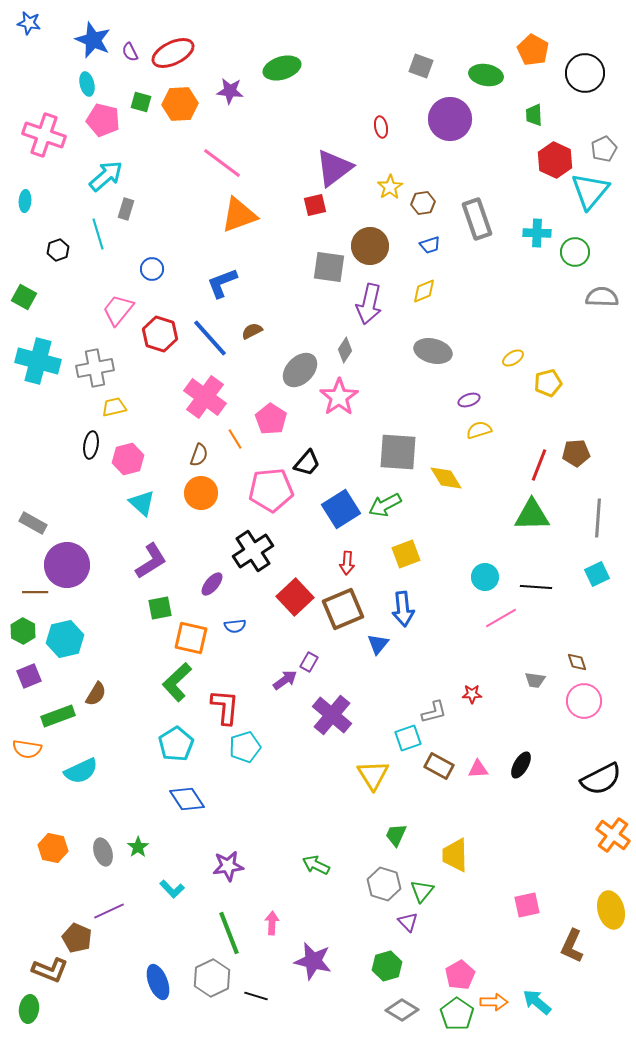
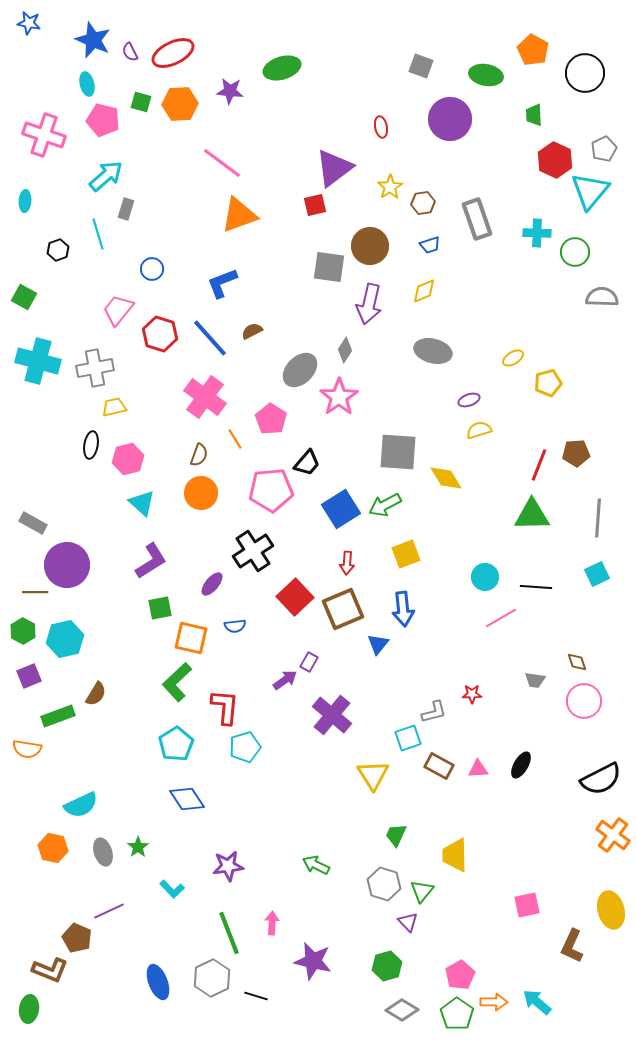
cyan semicircle at (81, 771): moved 34 px down
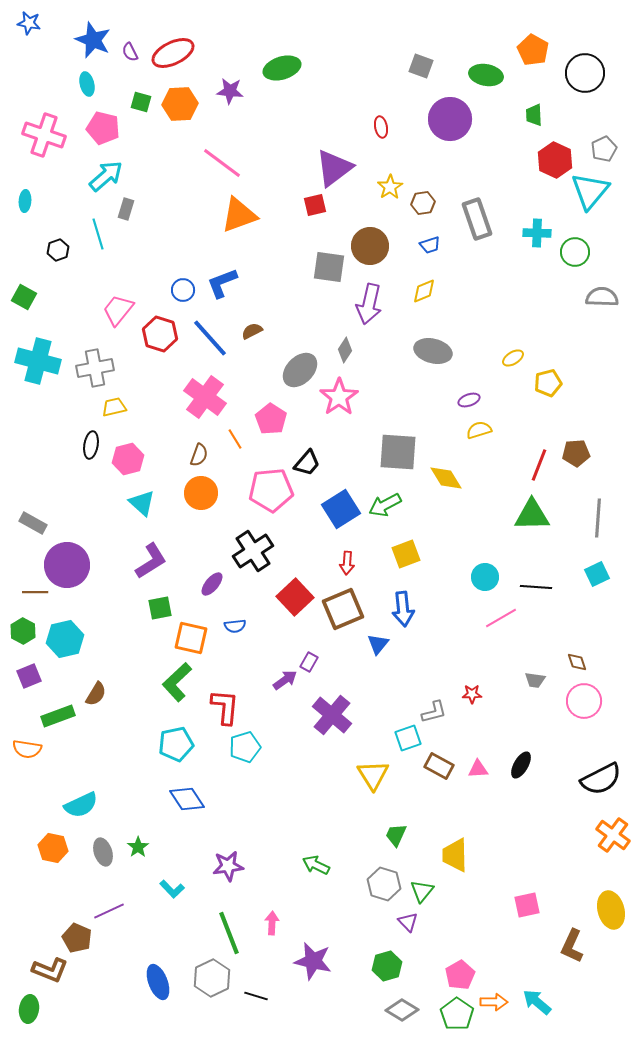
pink pentagon at (103, 120): moved 8 px down
blue circle at (152, 269): moved 31 px right, 21 px down
cyan pentagon at (176, 744): rotated 20 degrees clockwise
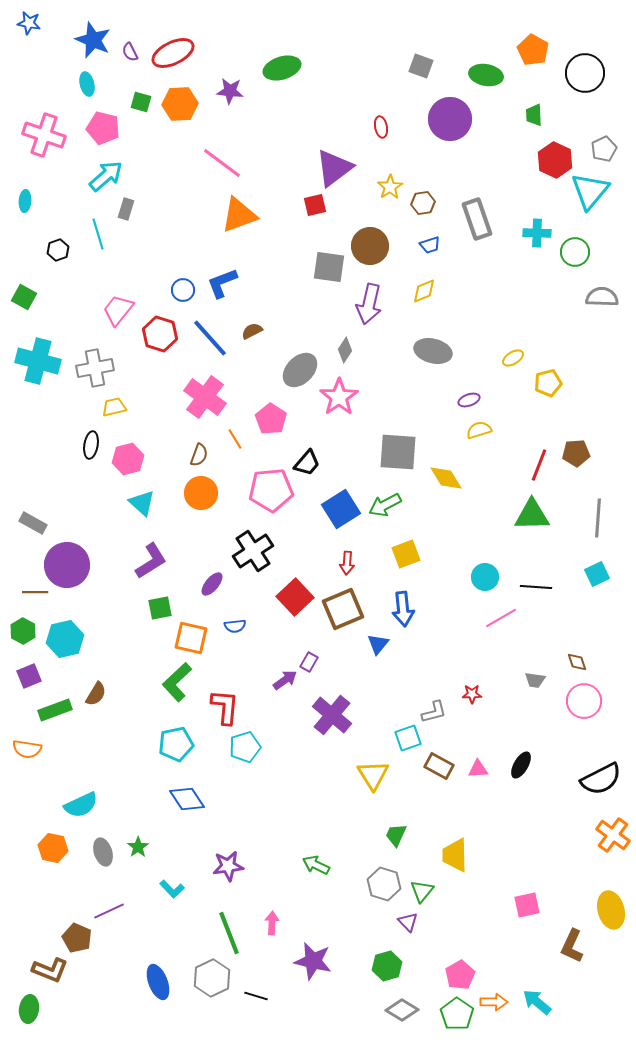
green rectangle at (58, 716): moved 3 px left, 6 px up
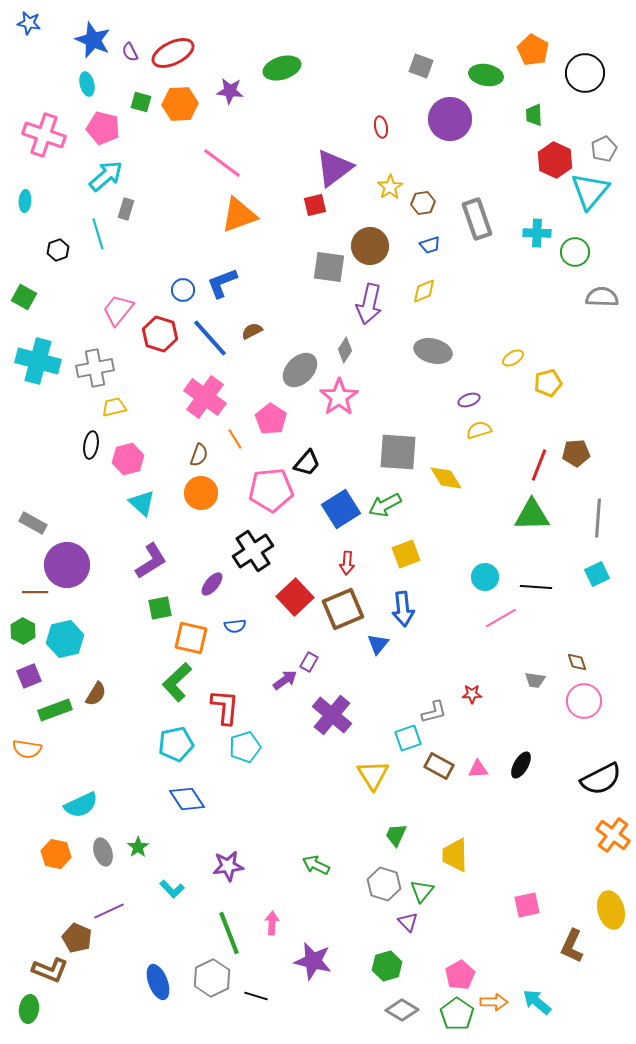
orange hexagon at (53, 848): moved 3 px right, 6 px down
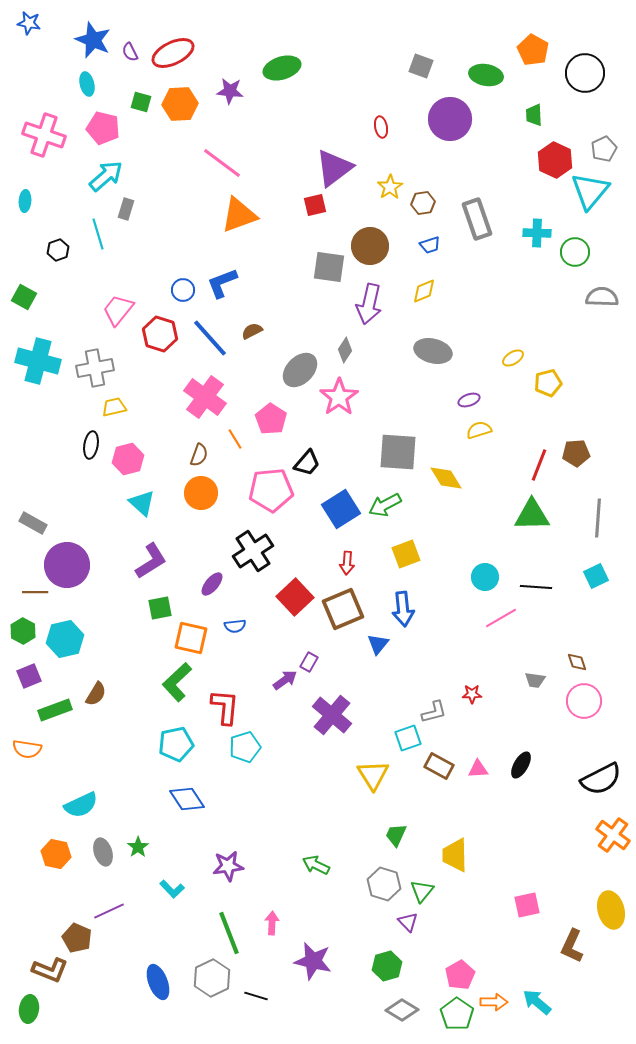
cyan square at (597, 574): moved 1 px left, 2 px down
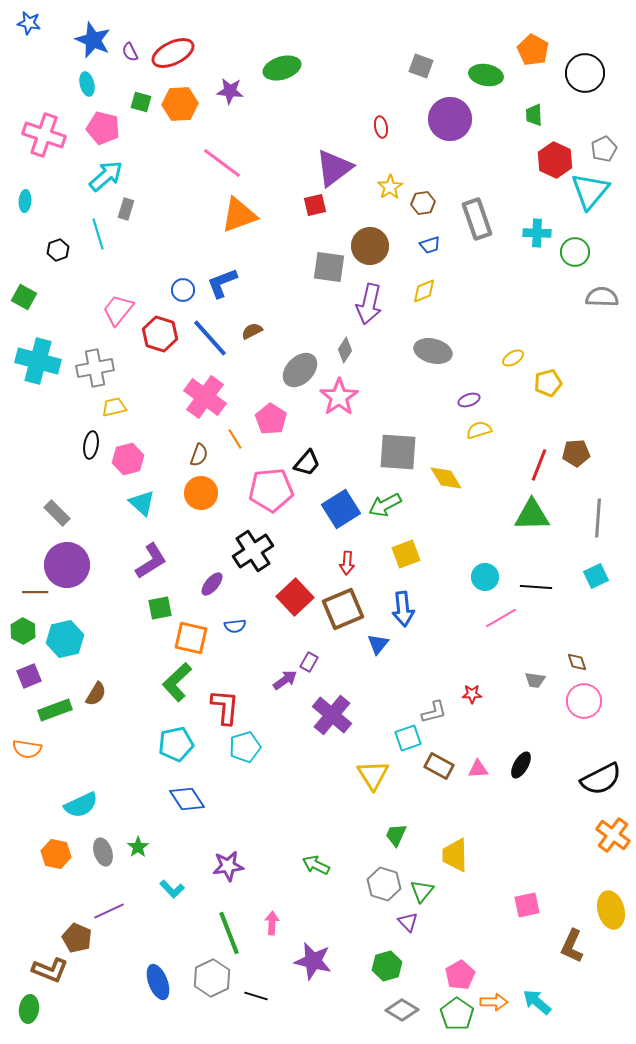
gray rectangle at (33, 523): moved 24 px right, 10 px up; rotated 16 degrees clockwise
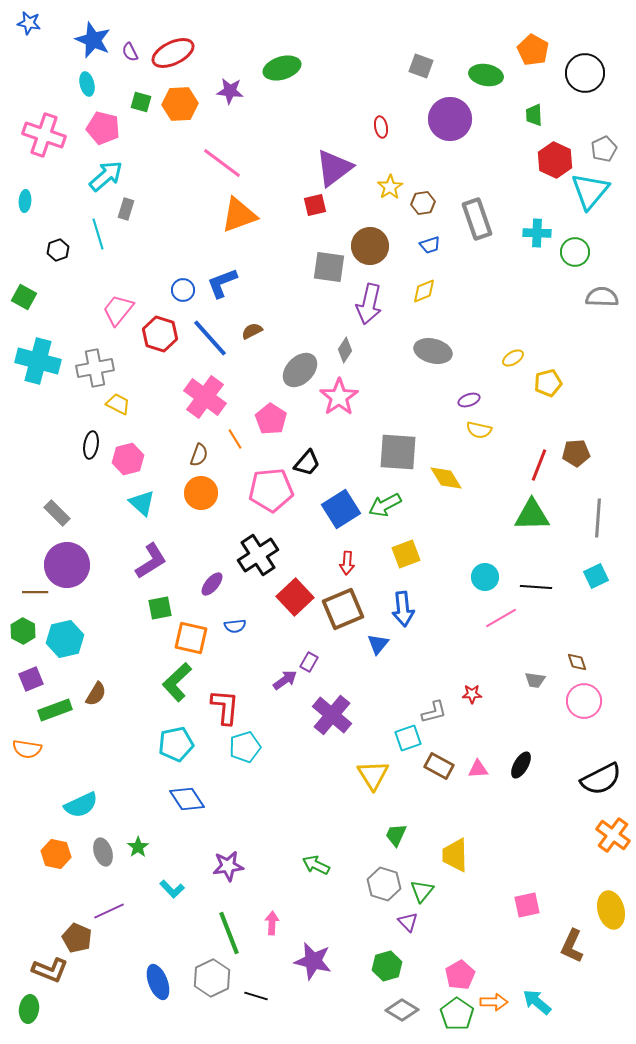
yellow trapezoid at (114, 407): moved 4 px right, 3 px up; rotated 40 degrees clockwise
yellow semicircle at (479, 430): rotated 150 degrees counterclockwise
black cross at (253, 551): moved 5 px right, 4 px down
purple square at (29, 676): moved 2 px right, 3 px down
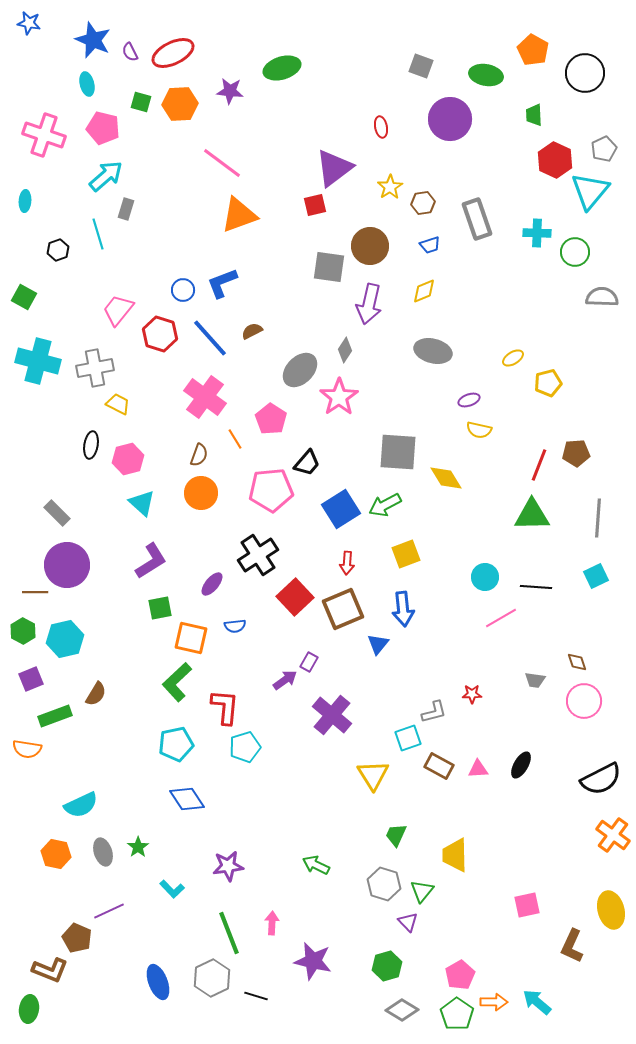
green rectangle at (55, 710): moved 6 px down
